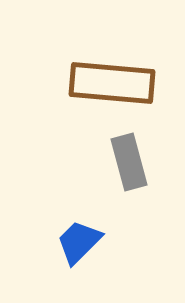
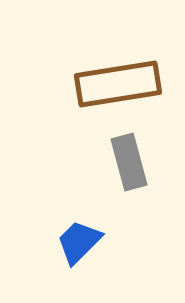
brown rectangle: moved 6 px right, 1 px down; rotated 14 degrees counterclockwise
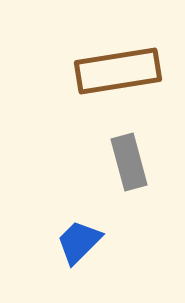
brown rectangle: moved 13 px up
